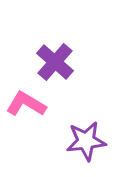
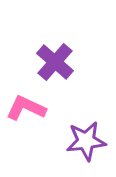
pink L-shape: moved 4 px down; rotated 6 degrees counterclockwise
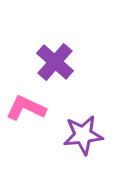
purple star: moved 3 px left, 6 px up
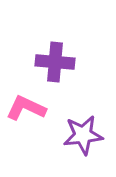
purple cross: rotated 36 degrees counterclockwise
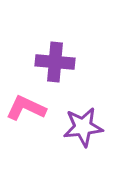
purple star: moved 8 px up
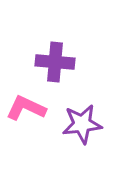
purple star: moved 1 px left, 3 px up
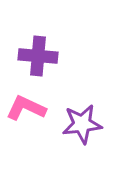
purple cross: moved 17 px left, 6 px up
